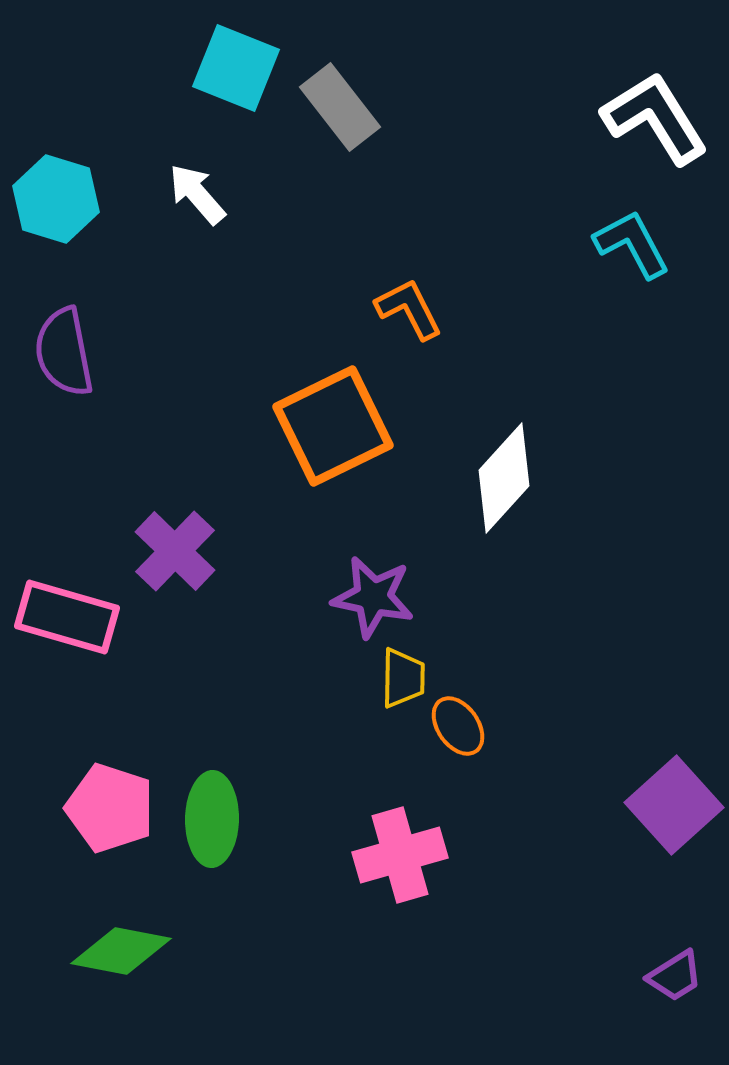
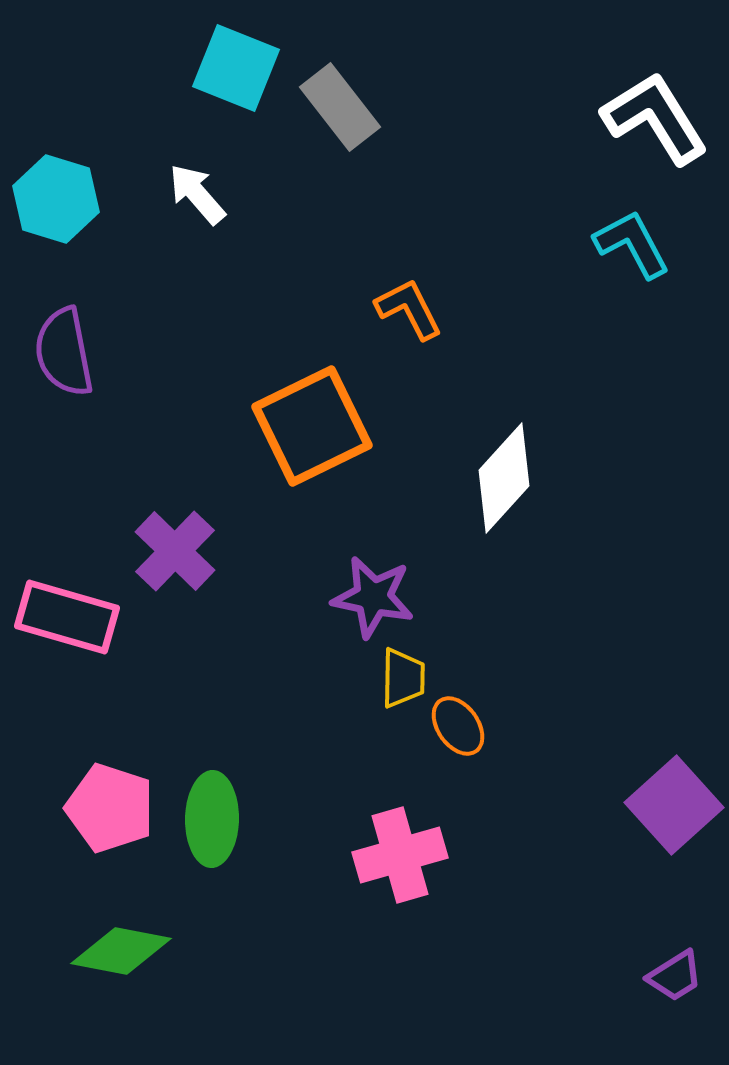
orange square: moved 21 px left
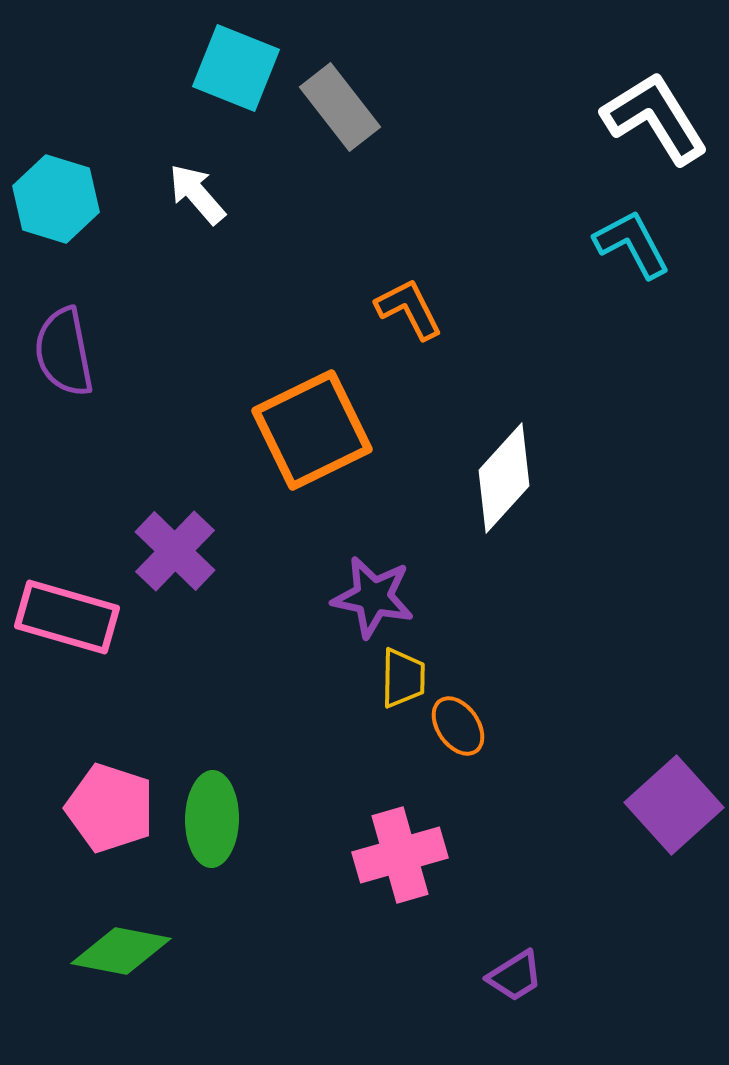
orange square: moved 4 px down
purple trapezoid: moved 160 px left
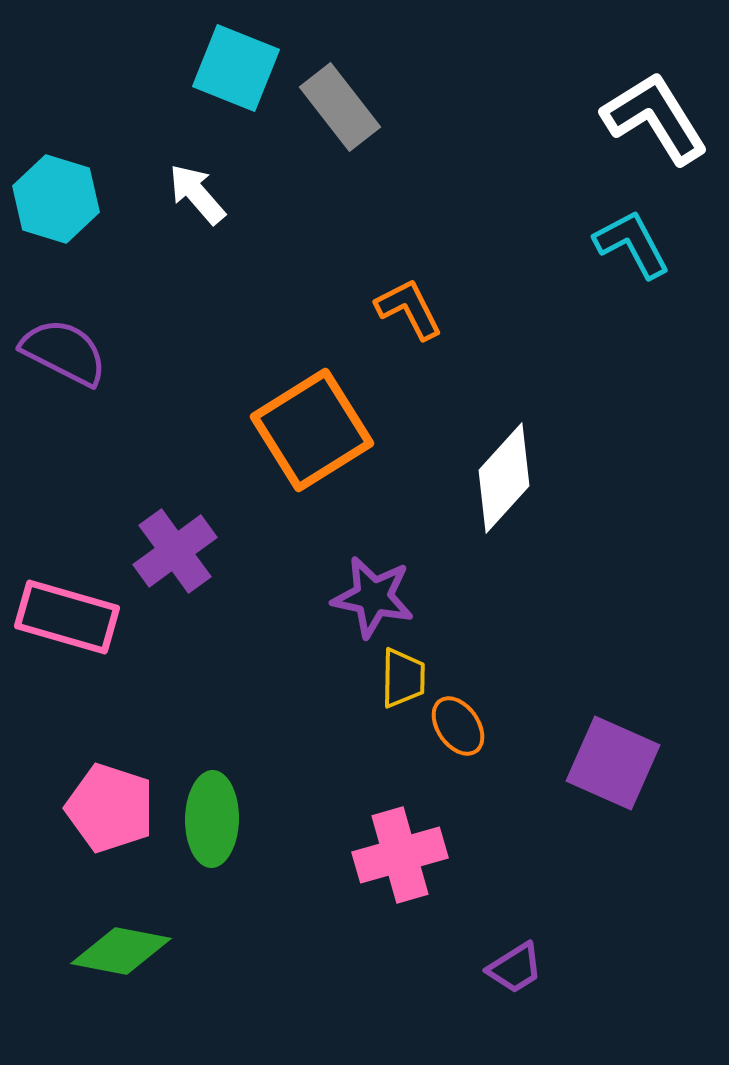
purple semicircle: rotated 128 degrees clockwise
orange square: rotated 6 degrees counterclockwise
purple cross: rotated 10 degrees clockwise
purple square: moved 61 px left, 42 px up; rotated 24 degrees counterclockwise
purple trapezoid: moved 8 px up
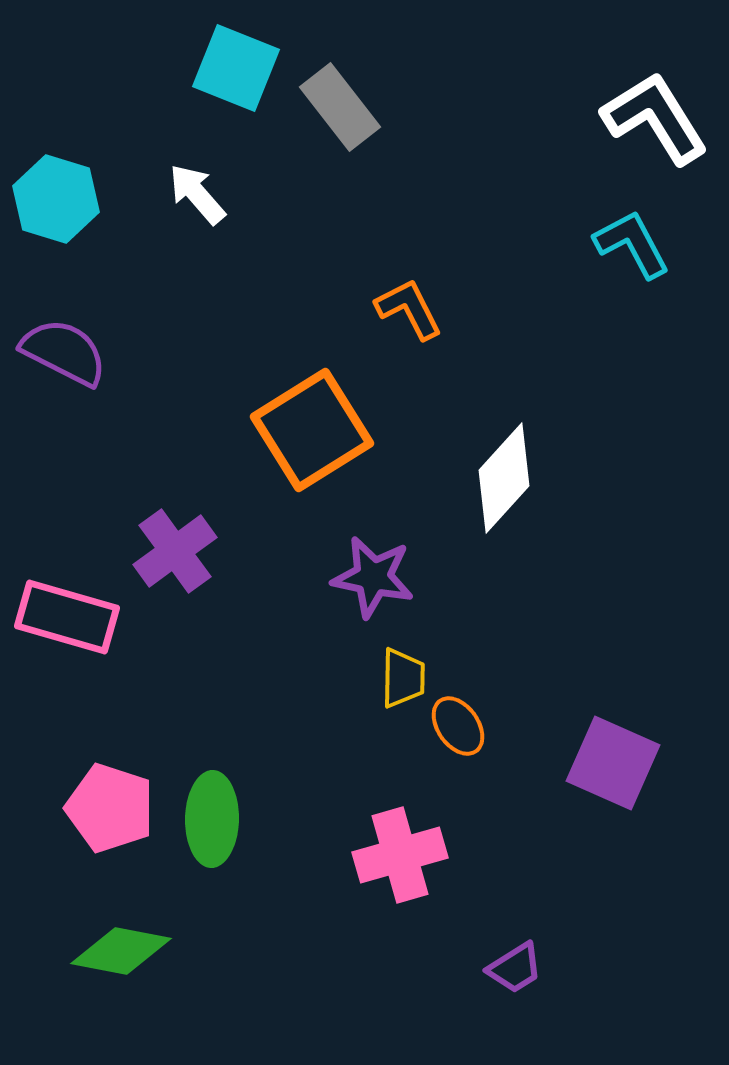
purple star: moved 20 px up
